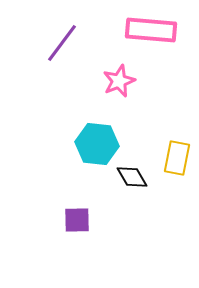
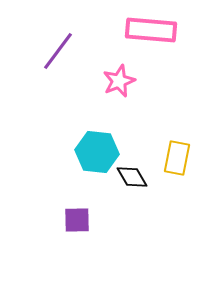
purple line: moved 4 px left, 8 px down
cyan hexagon: moved 8 px down
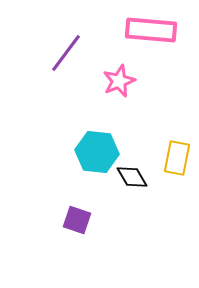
purple line: moved 8 px right, 2 px down
purple square: rotated 20 degrees clockwise
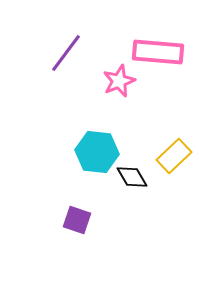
pink rectangle: moved 7 px right, 22 px down
yellow rectangle: moved 3 px left, 2 px up; rotated 36 degrees clockwise
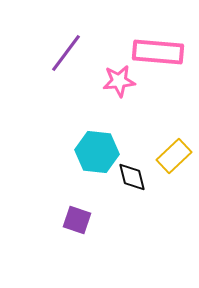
pink star: rotated 16 degrees clockwise
black diamond: rotated 16 degrees clockwise
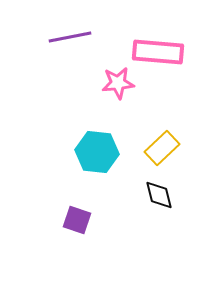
purple line: moved 4 px right, 16 px up; rotated 42 degrees clockwise
pink star: moved 1 px left, 2 px down
yellow rectangle: moved 12 px left, 8 px up
black diamond: moved 27 px right, 18 px down
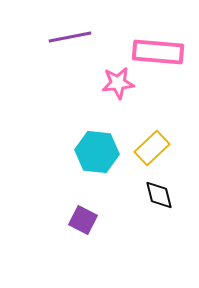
yellow rectangle: moved 10 px left
purple square: moved 6 px right; rotated 8 degrees clockwise
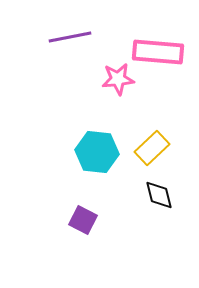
pink star: moved 4 px up
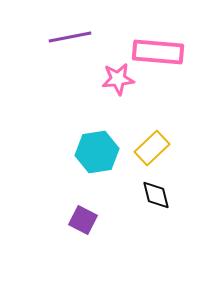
cyan hexagon: rotated 15 degrees counterclockwise
black diamond: moved 3 px left
